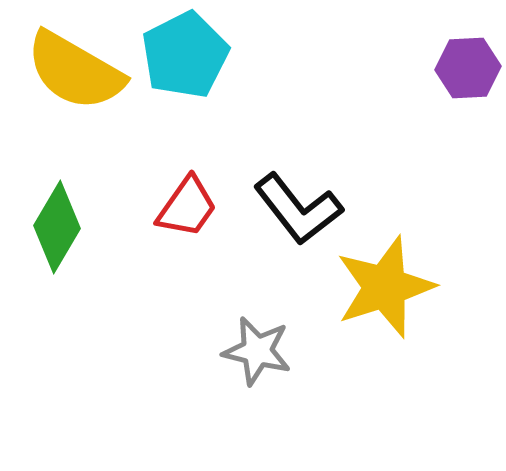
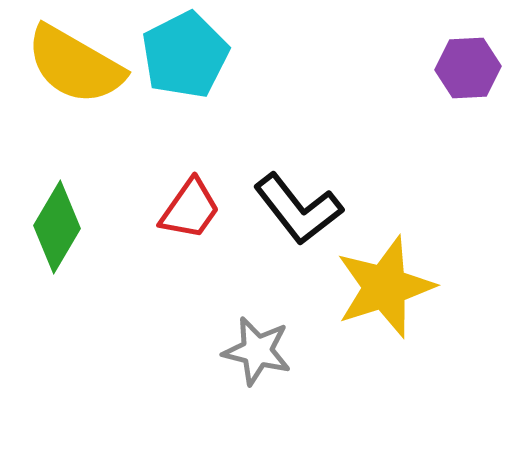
yellow semicircle: moved 6 px up
red trapezoid: moved 3 px right, 2 px down
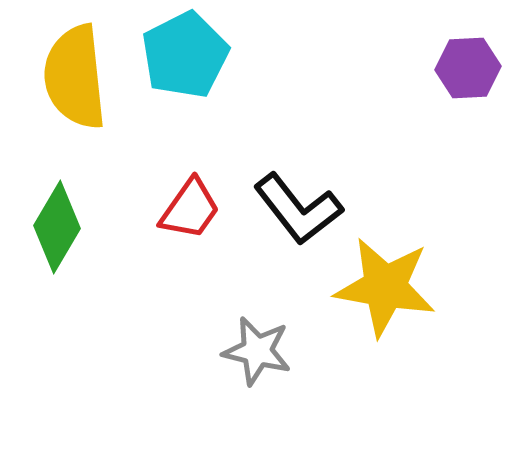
yellow semicircle: moved 12 px down; rotated 54 degrees clockwise
yellow star: rotated 28 degrees clockwise
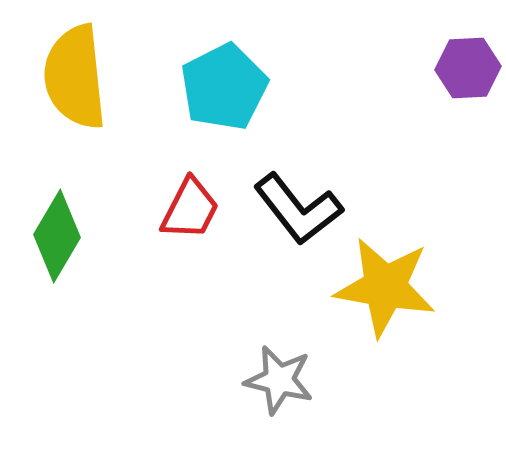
cyan pentagon: moved 39 px right, 32 px down
red trapezoid: rotated 8 degrees counterclockwise
green diamond: moved 9 px down
gray star: moved 22 px right, 29 px down
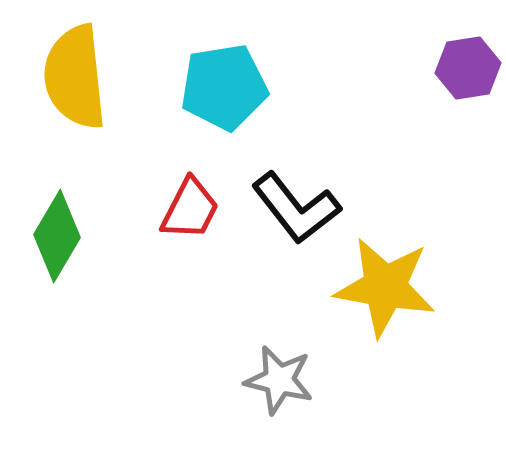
purple hexagon: rotated 6 degrees counterclockwise
cyan pentagon: rotated 18 degrees clockwise
black L-shape: moved 2 px left, 1 px up
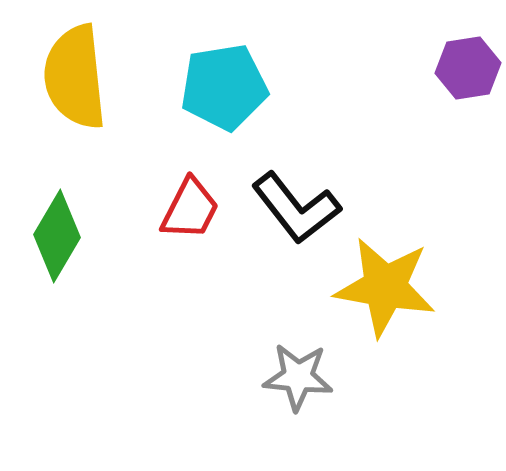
gray star: moved 19 px right, 3 px up; rotated 8 degrees counterclockwise
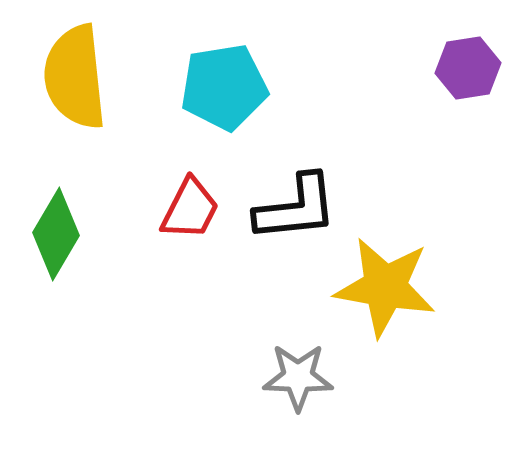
black L-shape: rotated 58 degrees counterclockwise
green diamond: moved 1 px left, 2 px up
gray star: rotated 4 degrees counterclockwise
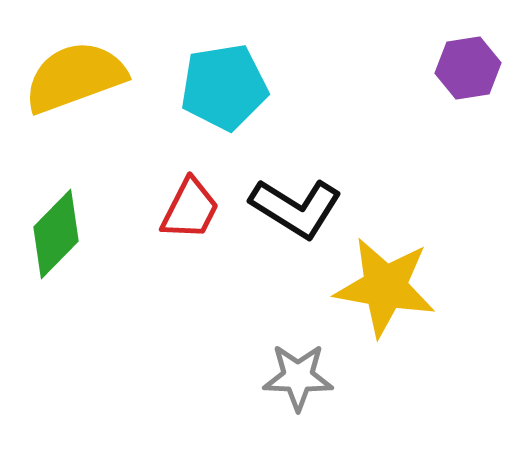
yellow semicircle: rotated 76 degrees clockwise
black L-shape: rotated 38 degrees clockwise
green diamond: rotated 14 degrees clockwise
